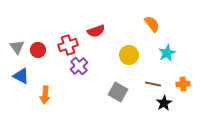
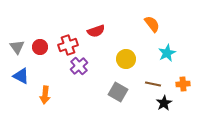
red circle: moved 2 px right, 3 px up
yellow circle: moved 3 px left, 4 px down
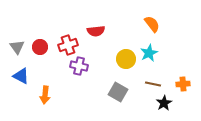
red semicircle: rotated 12 degrees clockwise
cyan star: moved 18 px left
purple cross: rotated 36 degrees counterclockwise
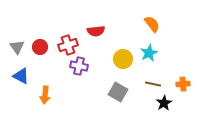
yellow circle: moved 3 px left
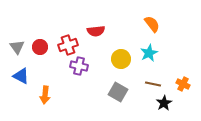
yellow circle: moved 2 px left
orange cross: rotated 32 degrees clockwise
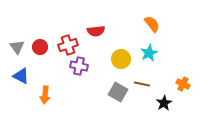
brown line: moved 11 px left
